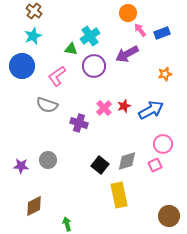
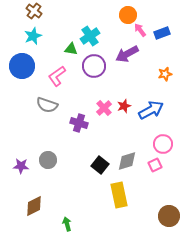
orange circle: moved 2 px down
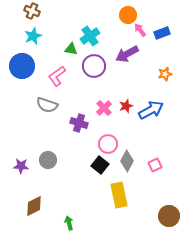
brown cross: moved 2 px left; rotated 14 degrees counterclockwise
red star: moved 2 px right
pink circle: moved 55 px left
gray diamond: rotated 45 degrees counterclockwise
green arrow: moved 2 px right, 1 px up
